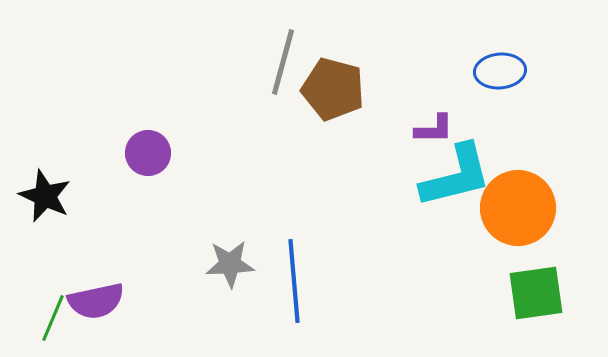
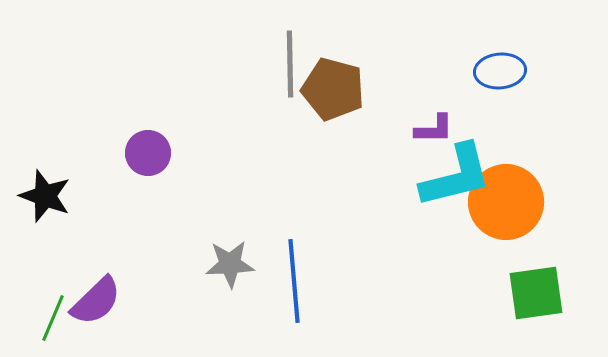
gray line: moved 7 px right, 2 px down; rotated 16 degrees counterclockwise
black star: rotated 4 degrees counterclockwise
orange circle: moved 12 px left, 6 px up
purple semicircle: rotated 32 degrees counterclockwise
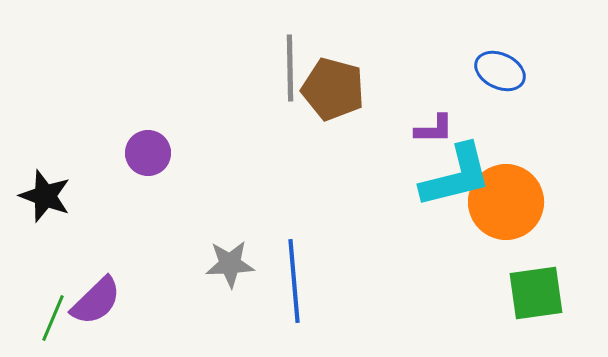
gray line: moved 4 px down
blue ellipse: rotated 30 degrees clockwise
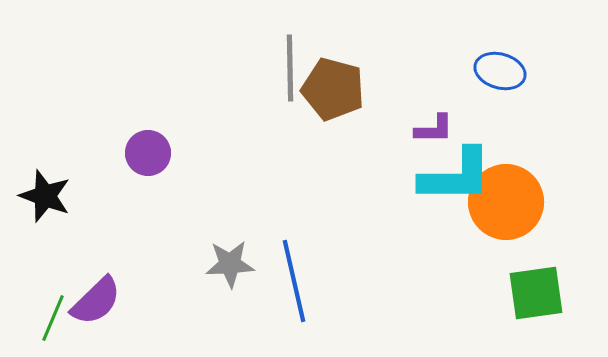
blue ellipse: rotated 9 degrees counterclockwise
cyan L-shape: rotated 14 degrees clockwise
blue line: rotated 8 degrees counterclockwise
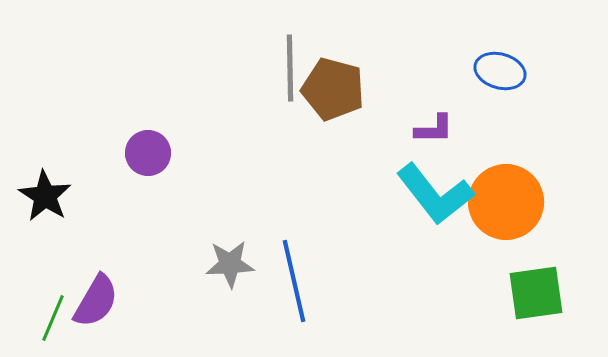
cyan L-shape: moved 21 px left, 18 px down; rotated 52 degrees clockwise
black star: rotated 12 degrees clockwise
purple semicircle: rotated 16 degrees counterclockwise
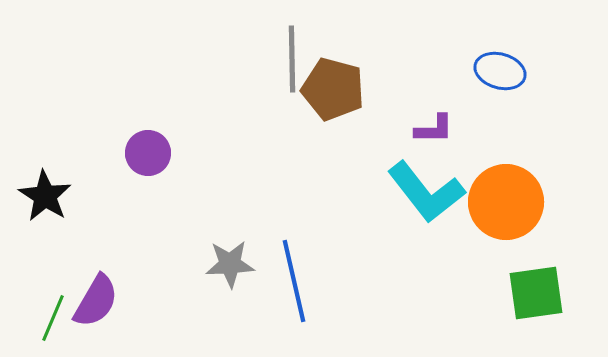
gray line: moved 2 px right, 9 px up
cyan L-shape: moved 9 px left, 2 px up
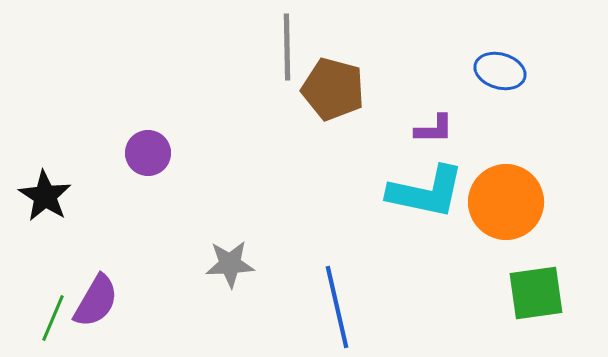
gray line: moved 5 px left, 12 px up
cyan L-shape: rotated 40 degrees counterclockwise
blue line: moved 43 px right, 26 px down
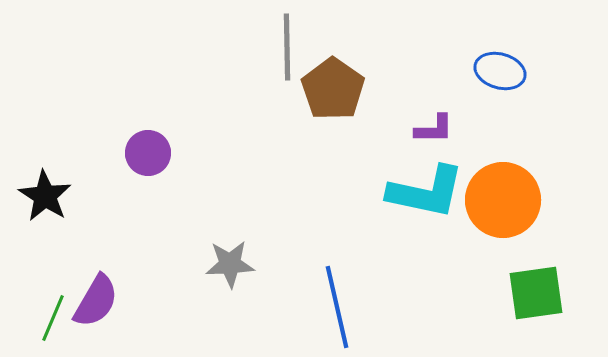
brown pentagon: rotated 20 degrees clockwise
orange circle: moved 3 px left, 2 px up
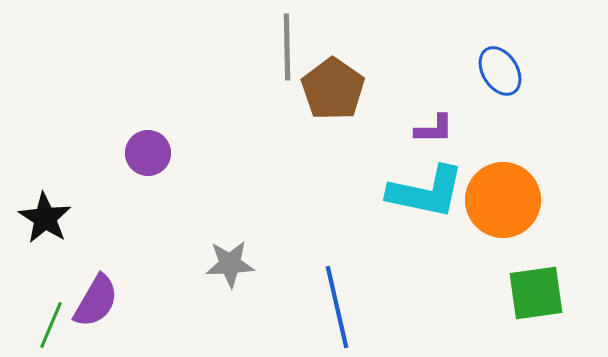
blue ellipse: rotated 42 degrees clockwise
black star: moved 22 px down
green line: moved 2 px left, 7 px down
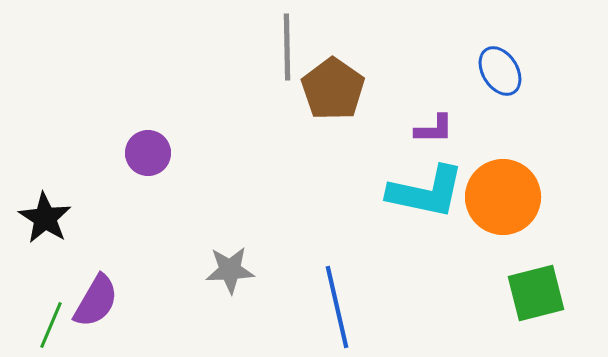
orange circle: moved 3 px up
gray star: moved 6 px down
green square: rotated 6 degrees counterclockwise
